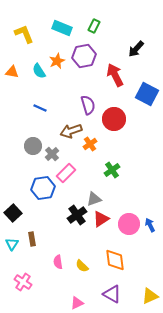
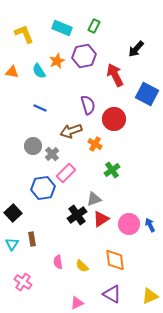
orange cross: moved 5 px right; rotated 24 degrees counterclockwise
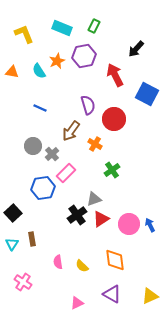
brown arrow: rotated 35 degrees counterclockwise
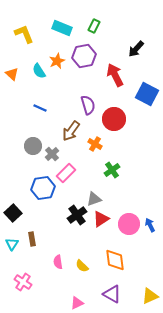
orange triangle: moved 2 px down; rotated 32 degrees clockwise
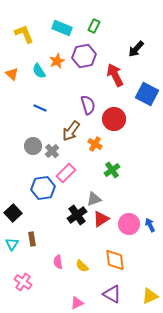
gray cross: moved 3 px up
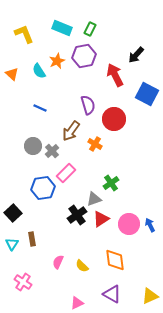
green rectangle: moved 4 px left, 3 px down
black arrow: moved 6 px down
green cross: moved 1 px left, 13 px down
pink semicircle: rotated 32 degrees clockwise
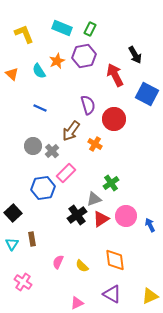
black arrow: moved 1 px left; rotated 72 degrees counterclockwise
pink circle: moved 3 px left, 8 px up
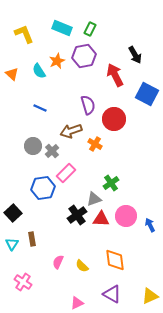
brown arrow: rotated 35 degrees clockwise
red triangle: rotated 36 degrees clockwise
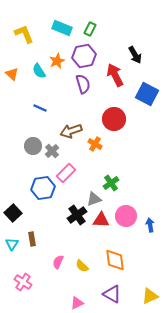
purple semicircle: moved 5 px left, 21 px up
red triangle: moved 1 px down
blue arrow: rotated 16 degrees clockwise
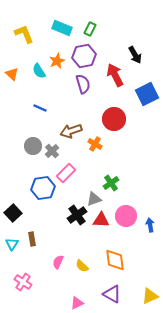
blue square: rotated 35 degrees clockwise
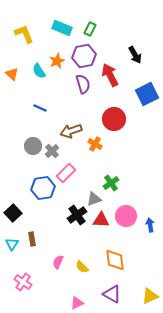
red arrow: moved 5 px left
yellow semicircle: moved 1 px down
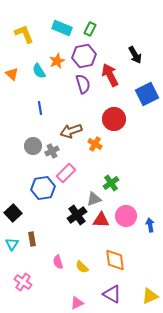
blue line: rotated 56 degrees clockwise
gray cross: rotated 16 degrees clockwise
pink semicircle: rotated 40 degrees counterclockwise
